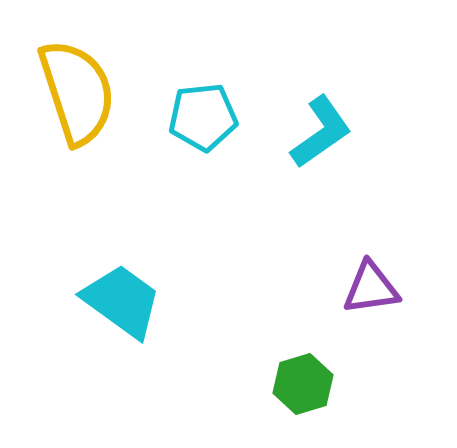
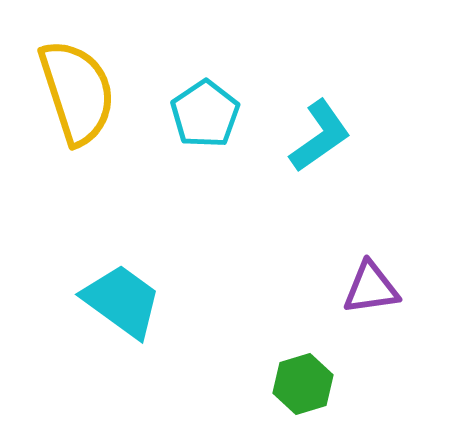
cyan pentagon: moved 2 px right, 3 px up; rotated 28 degrees counterclockwise
cyan L-shape: moved 1 px left, 4 px down
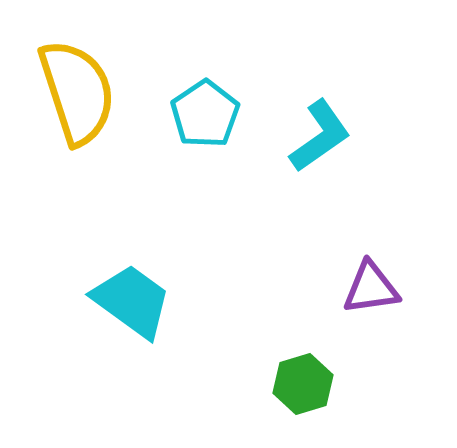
cyan trapezoid: moved 10 px right
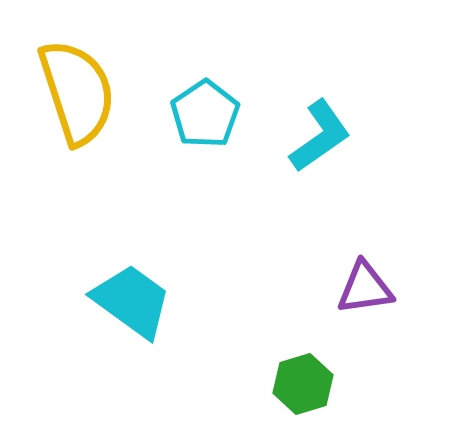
purple triangle: moved 6 px left
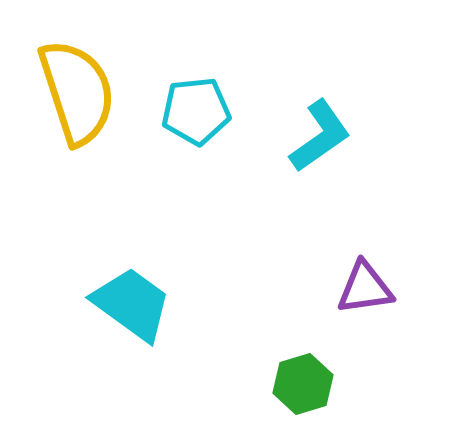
cyan pentagon: moved 9 px left, 3 px up; rotated 28 degrees clockwise
cyan trapezoid: moved 3 px down
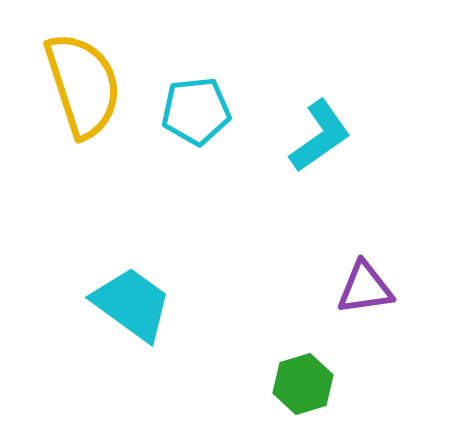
yellow semicircle: moved 6 px right, 7 px up
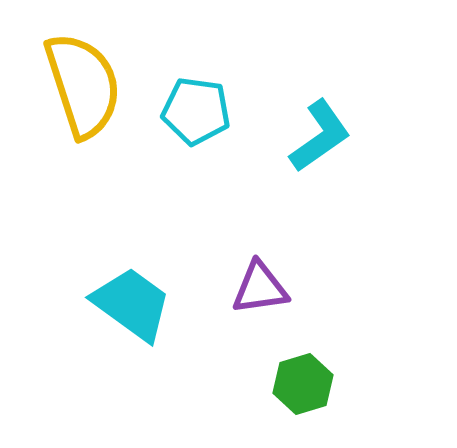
cyan pentagon: rotated 14 degrees clockwise
purple triangle: moved 105 px left
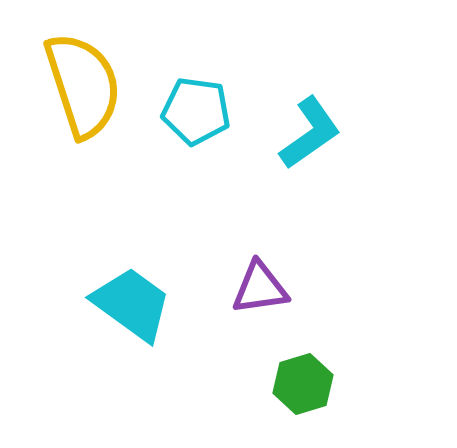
cyan L-shape: moved 10 px left, 3 px up
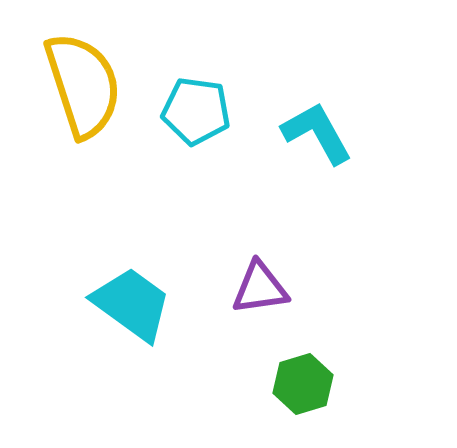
cyan L-shape: moved 7 px right; rotated 84 degrees counterclockwise
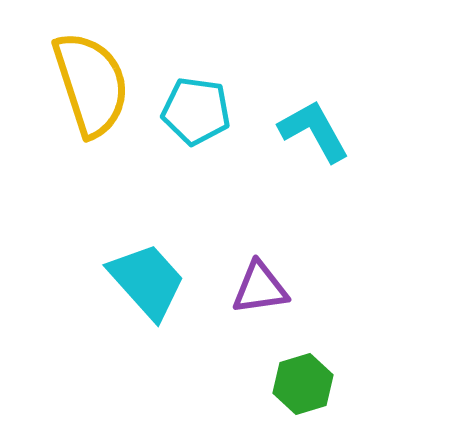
yellow semicircle: moved 8 px right, 1 px up
cyan L-shape: moved 3 px left, 2 px up
cyan trapezoid: moved 15 px right, 23 px up; rotated 12 degrees clockwise
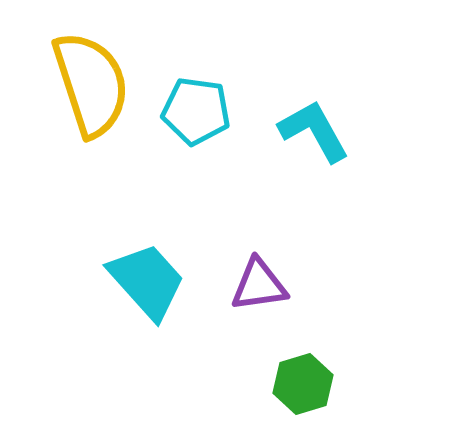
purple triangle: moved 1 px left, 3 px up
